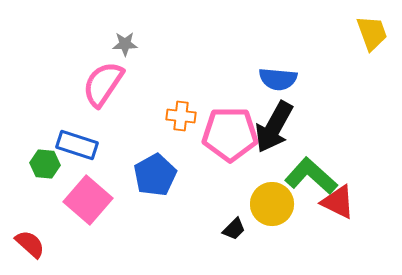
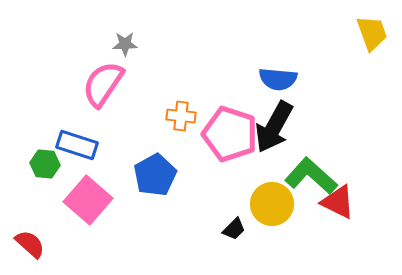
pink pentagon: rotated 18 degrees clockwise
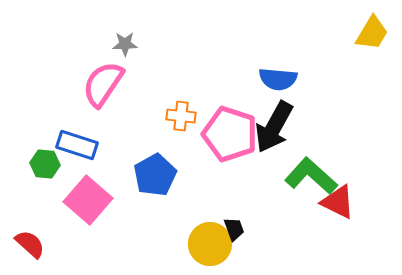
yellow trapezoid: rotated 51 degrees clockwise
yellow circle: moved 62 px left, 40 px down
black trapezoid: rotated 65 degrees counterclockwise
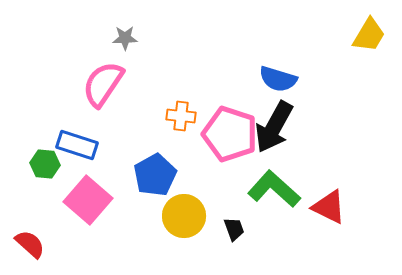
yellow trapezoid: moved 3 px left, 2 px down
gray star: moved 6 px up
blue semicircle: rotated 12 degrees clockwise
green L-shape: moved 37 px left, 13 px down
red triangle: moved 9 px left, 5 px down
yellow circle: moved 26 px left, 28 px up
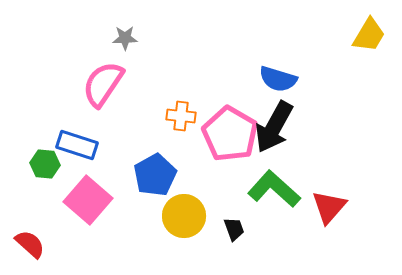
pink pentagon: rotated 12 degrees clockwise
red triangle: rotated 45 degrees clockwise
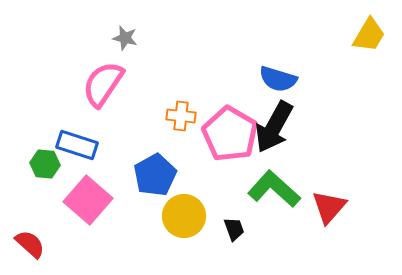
gray star: rotated 15 degrees clockwise
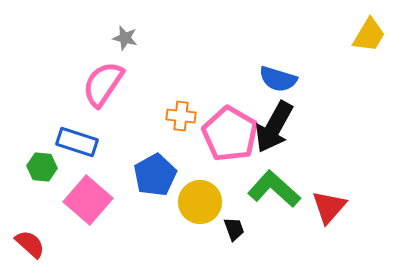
blue rectangle: moved 3 px up
green hexagon: moved 3 px left, 3 px down
yellow circle: moved 16 px right, 14 px up
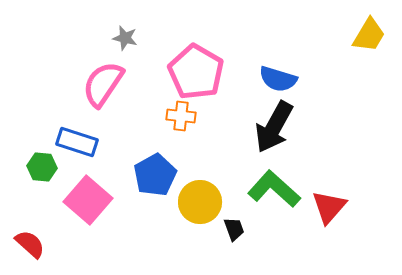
pink pentagon: moved 34 px left, 62 px up
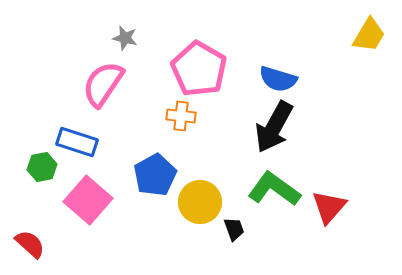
pink pentagon: moved 3 px right, 3 px up
green hexagon: rotated 16 degrees counterclockwise
green L-shape: rotated 6 degrees counterclockwise
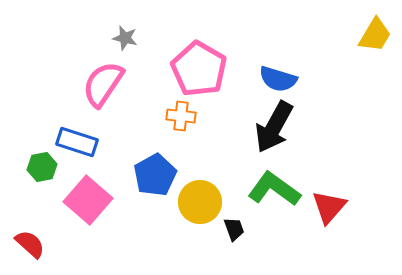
yellow trapezoid: moved 6 px right
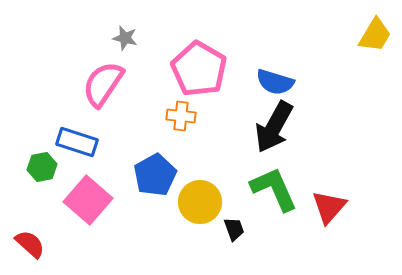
blue semicircle: moved 3 px left, 3 px down
green L-shape: rotated 30 degrees clockwise
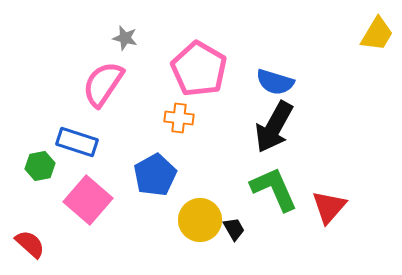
yellow trapezoid: moved 2 px right, 1 px up
orange cross: moved 2 px left, 2 px down
green hexagon: moved 2 px left, 1 px up
yellow circle: moved 18 px down
black trapezoid: rotated 10 degrees counterclockwise
